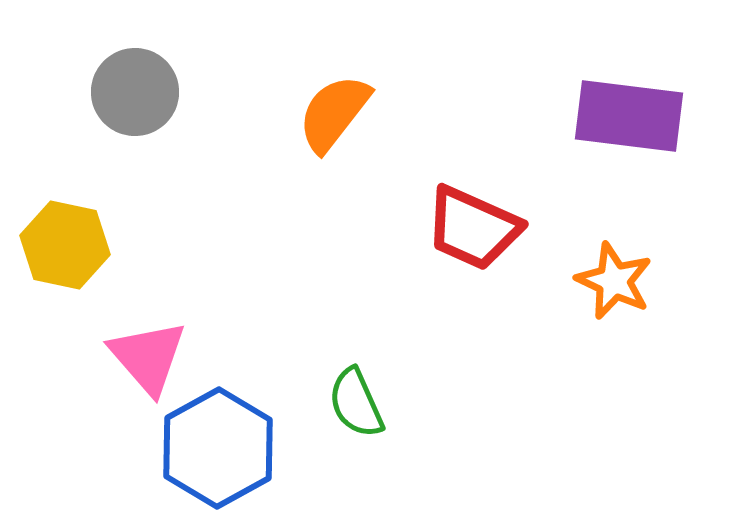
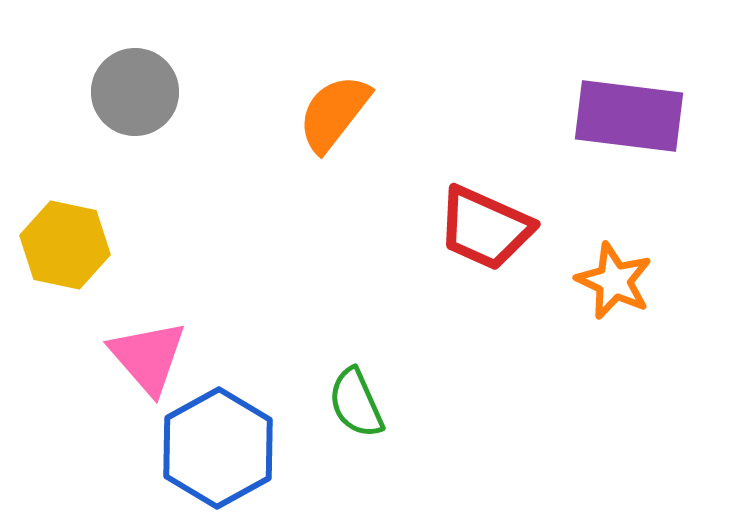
red trapezoid: moved 12 px right
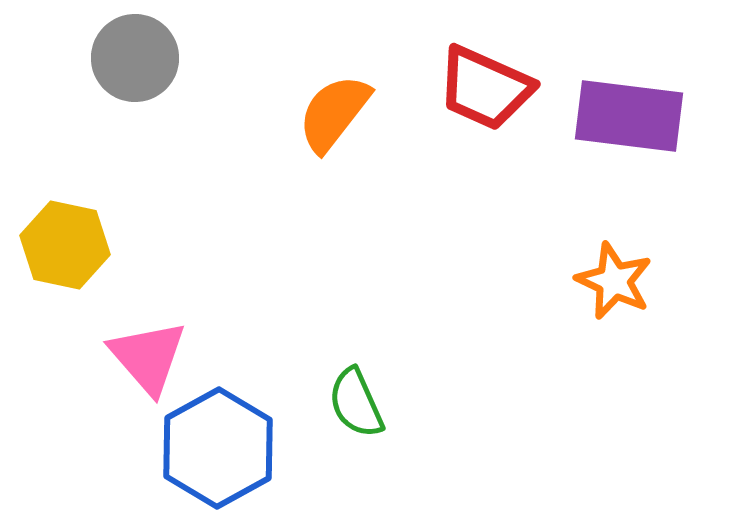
gray circle: moved 34 px up
red trapezoid: moved 140 px up
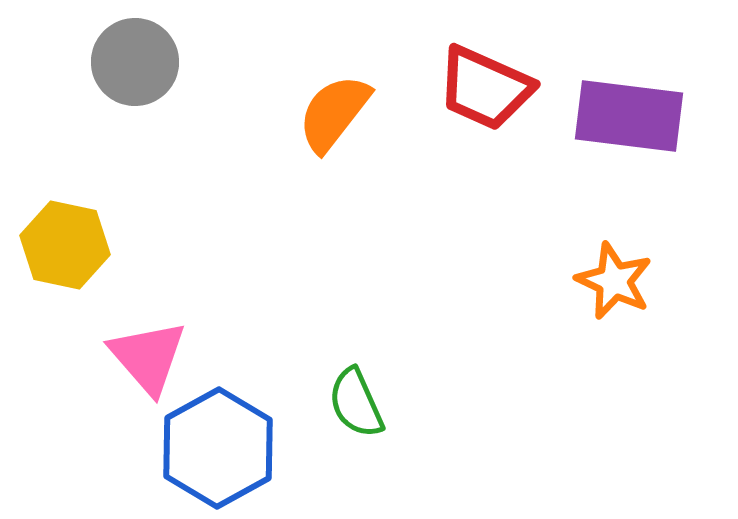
gray circle: moved 4 px down
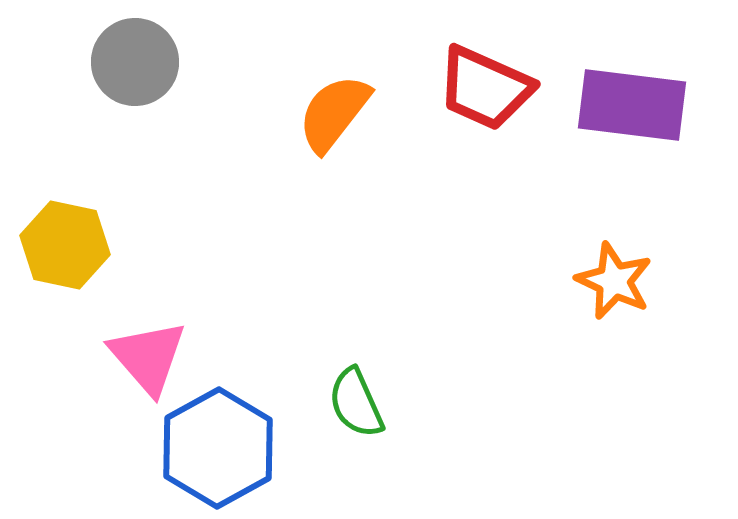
purple rectangle: moved 3 px right, 11 px up
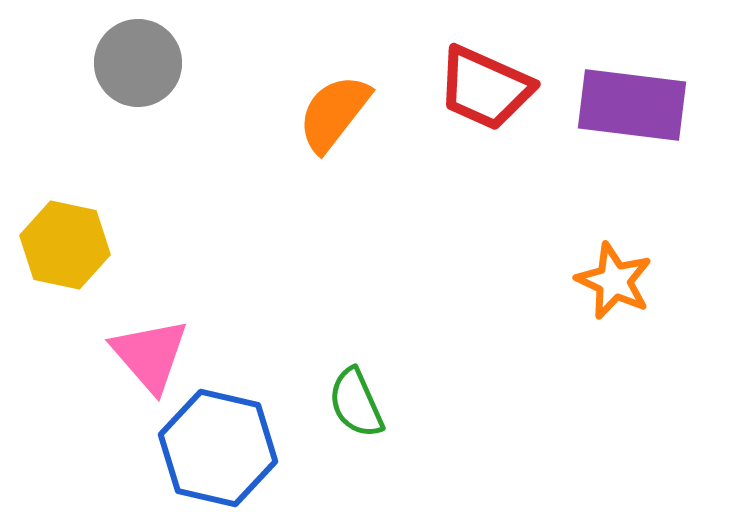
gray circle: moved 3 px right, 1 px down
pink triangle: moved 2 px right, 2 px up
blue hexagon: rotated 18 degrees counterclockwise
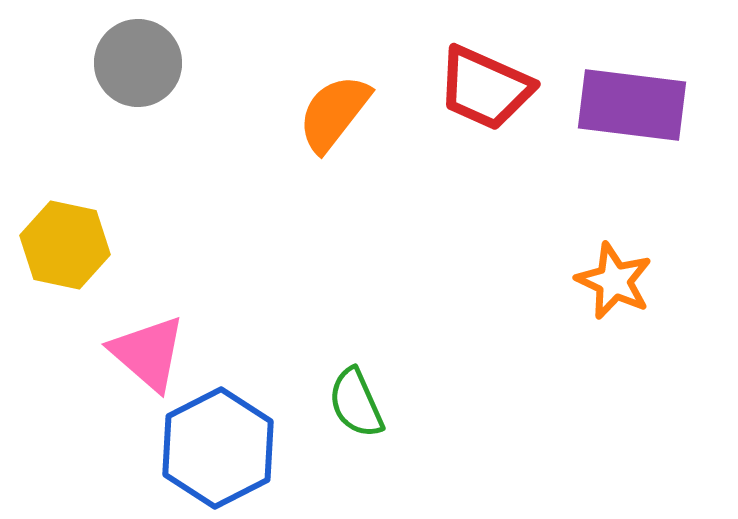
pink triangle: moved 2 px left, 2 px up; rotated 8 degrees counterclockwise
blue hexagon: rotated 20 degrees clockwise
